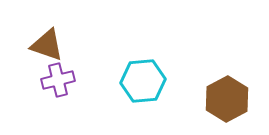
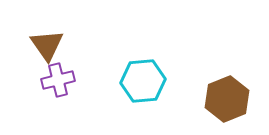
brown triangle: rotated 36 degrees clockwise
brown hexagon: rotated 6 degrees clockwise
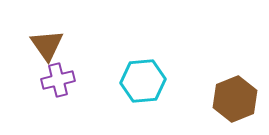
brown hexagon: moved 8 px right
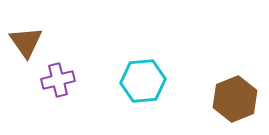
brown triangle: moved 21 px left, 3 px up
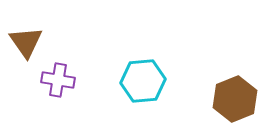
purple cross: rotated 24 degrees clockwise
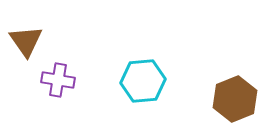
brown triangle: moved 1 px up
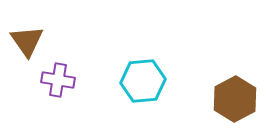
brown triangle: moved 1 px right
brown hexagon: rotated 6 degrees counterclockwise
